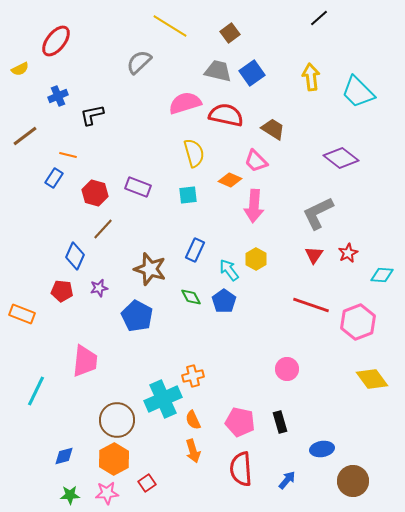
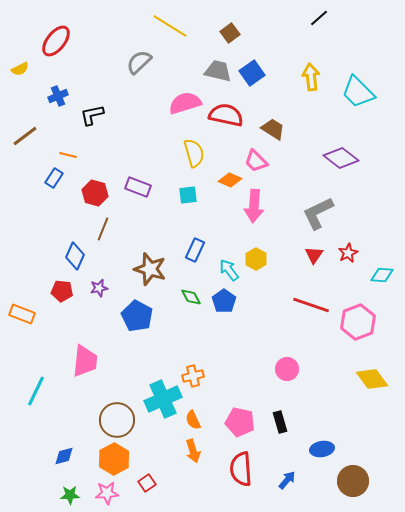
brown line at (103, 229): rotated 20 degrees counterclockwise
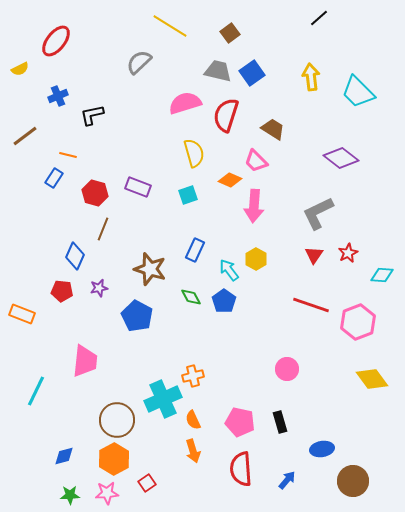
red semicircle at (226, 115): rotated 84 degrees counterclockwise
cyan square at (188, 195): rotated 12 degrees counterclockwise
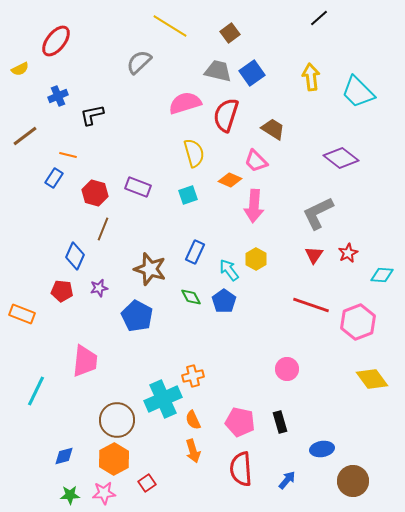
blue rectangle at (195, 250): moved 2 px down
pink star at (107, 493): moved 3 px left
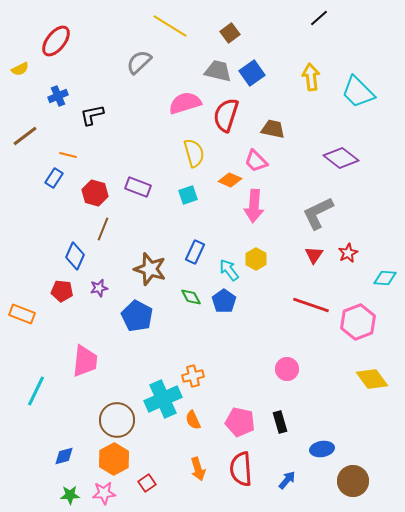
brown trapezoid at (273, 129): rotated 20 degrees counterclockwise
cyan diamond at (382, 275): moved 3 px right, 3 px down
orange arrow at (193, 451): moved 5 px right, 18 px down
